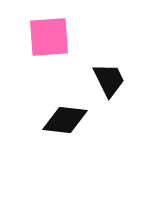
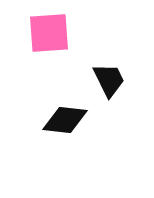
pink square: moved 4 px up
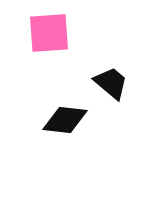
black trapezoid: moved 2 px right, 3 px down; rotated 24 degrees counterclockwise
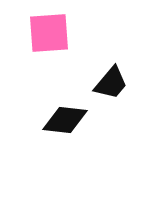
black trapezoid: rotated 90 degrees clockwise
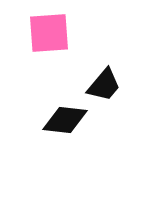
black trapezoid: moved 7 px left, 2 px down
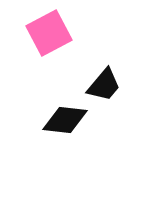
pink square: rotated 24 degrees counterclockwise
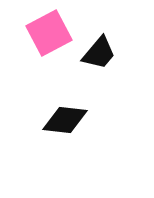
black trapezoid: moved 5 px left, 32 px up
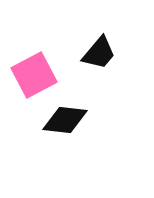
pink square: moved 15 px left, 42 px down
